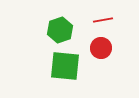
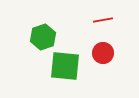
green hexagon: moved 17 px left, 7 px down
red circle: moved 2 px right, 5 px down
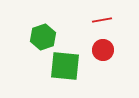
red line: moved 1 px left
red circle: moved 3 px up
